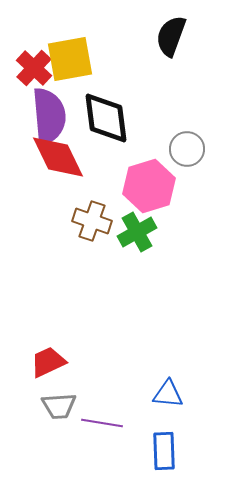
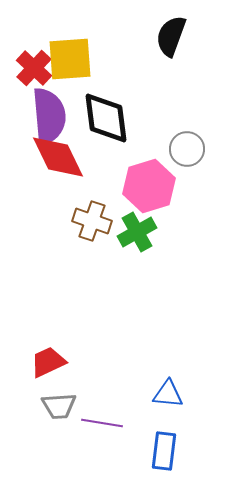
yellow square: rotated 6 degrees clockwise
blue rectangle: rotated 9 degrees clockwise
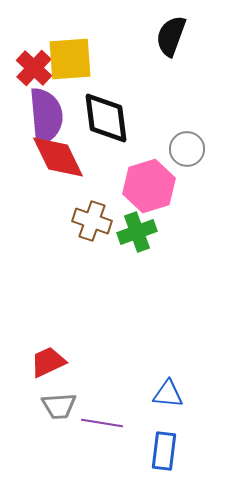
purple semicircle: moved 3 px left
green cross: rotated 9 degrees clockwise
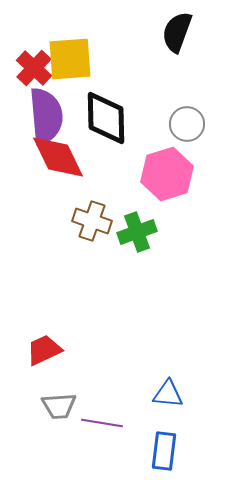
black semicircle: moved 6 px right, 4 px up
black diamond: rotated 6 degrees clockwise
gray circle: moved 25 px up
pink hexagon: moved 18 px right, 12 px up
red trapezoid: moved 4 px left, 12 px up
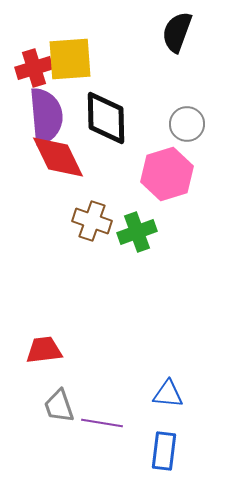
red cross: rotated 30 degrees clockwise
red trapezoid: rotated 18 degrees clockwise
gray trapezoid: rotated 75 degrees clockwise
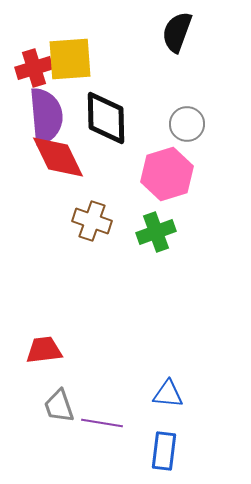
green cross: moved 19 px right
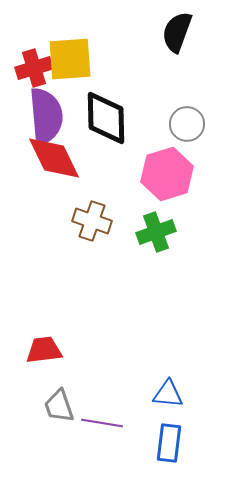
red diamond: moved 4 px left, 1 px down
blue rectangle: moved 5 px right, 8 px up
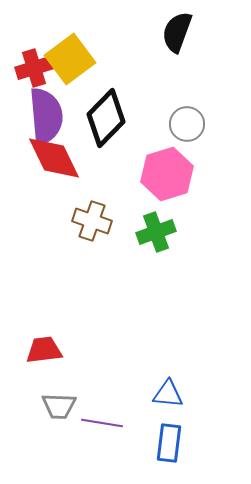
yellow square: rotated 33 degrees counterclockwise
black diamond: rotated 46 degrees clockwise
gray trapezoid: rotated 69 degrees counterclockwise
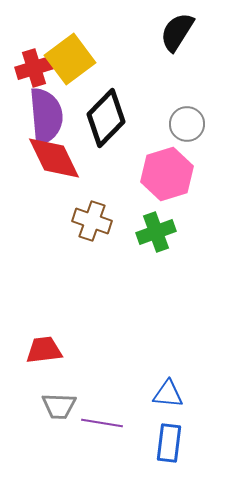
black semicircle: rotated 12 degrees clockwise
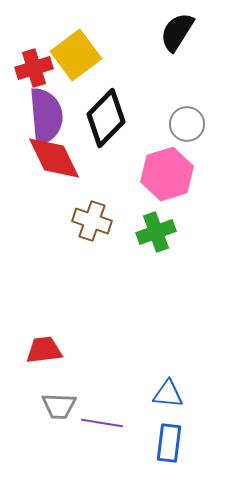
yellow square: moved 6 px right, 4 px up
